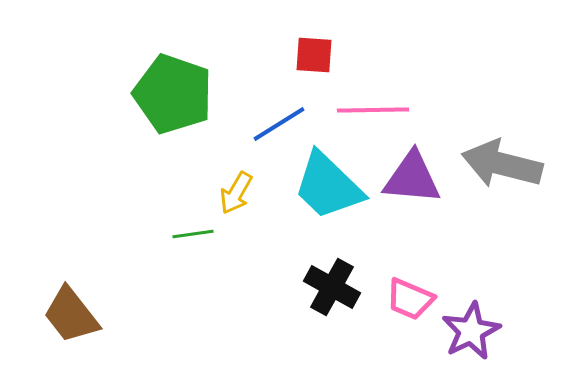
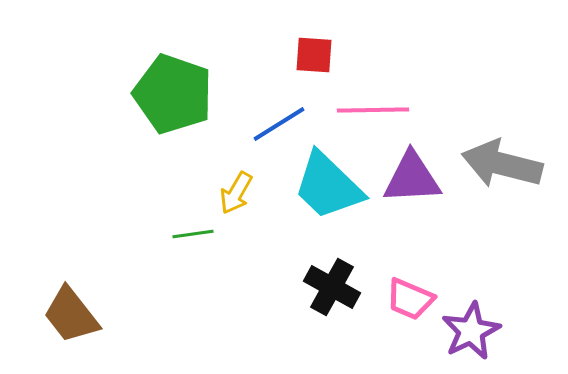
purple triangle: rotated 8 degrees counterclockwise
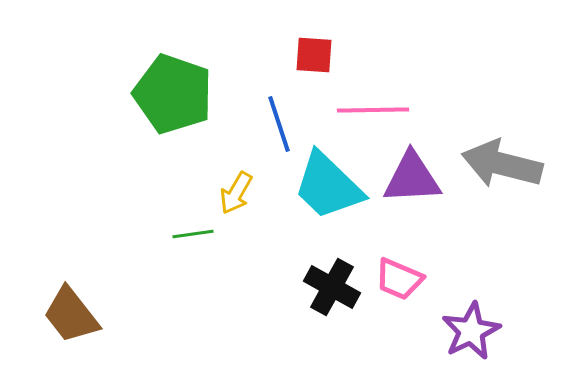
blue line: rotated 76 degrees counterclockwise
pink trapezoid: moved 11 px left, 20 px up
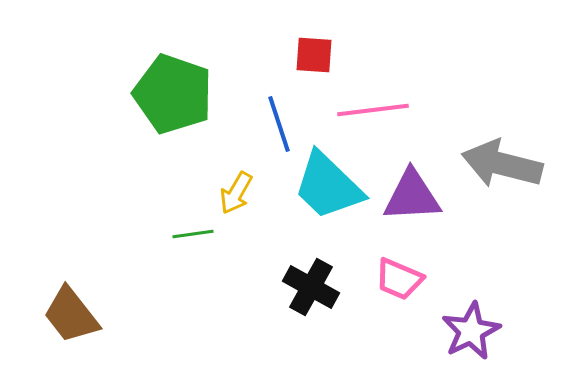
pink line: rotated 6 degrees counterclockwise
purple triangle: moved 18 px down
black cross: moved 21 px left
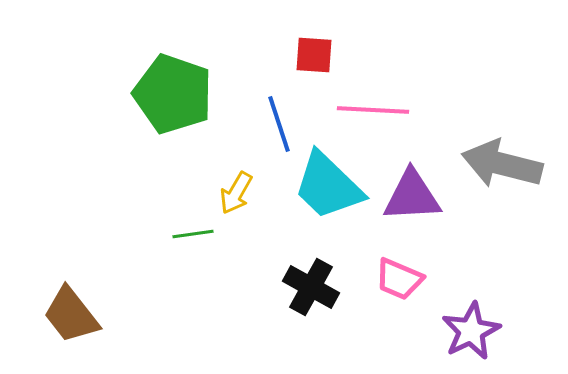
pink line: rotated 10 degrees clockwise
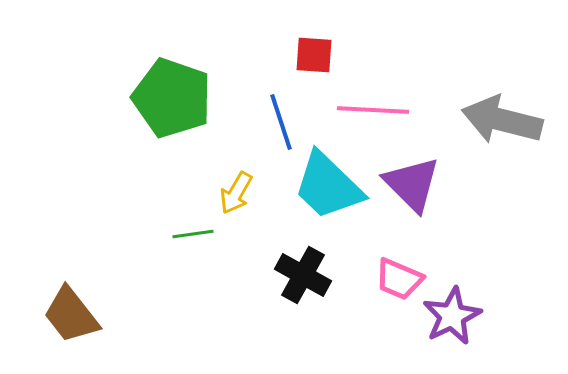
green pentagon: moved 1 px left, 4 px down
blue line: moved 2 px right, 2 px up
gray arrow: moved 44 px up
purple triangle: moved 12 px up; rotated 48 degrees clockwise
black cross: moved 8 px left, 12 px up
purple star: moved 19 px left, 15 px up
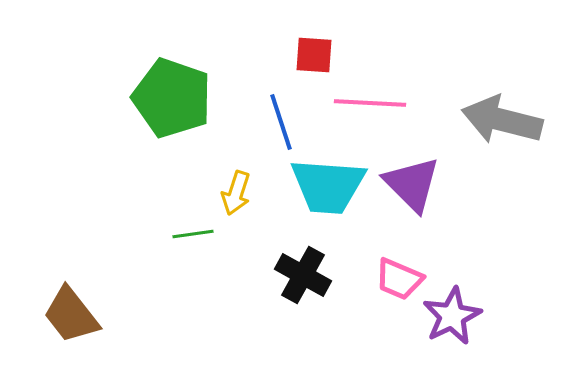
pink line: moved 3 px left, 7 px up
cyan trapezoid: rotated 40 degrees counterclockwise
yellow arrow: rotated 12 degrees counterclockwise
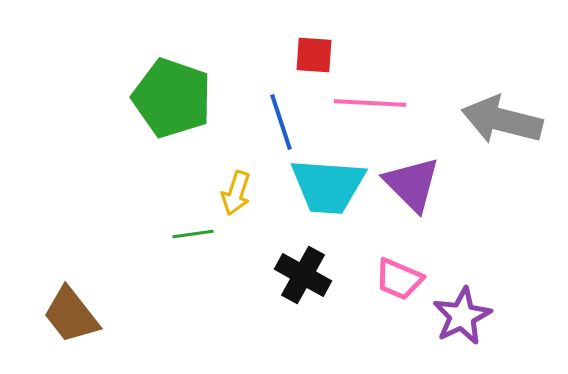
purple star: moved 10 px right
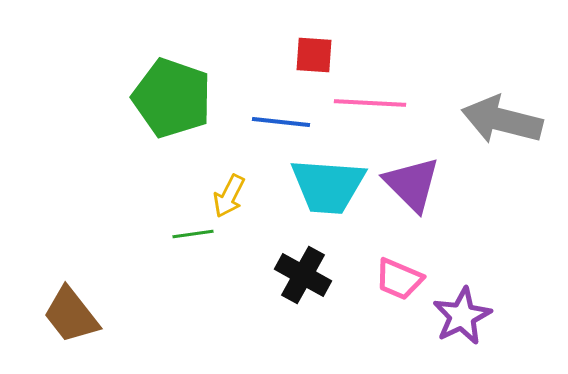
blue line: rotated 66 degrees counterclockwise
yellow arrow: moved 7 px left, 3 px down; rotated 9 degrees clockwise
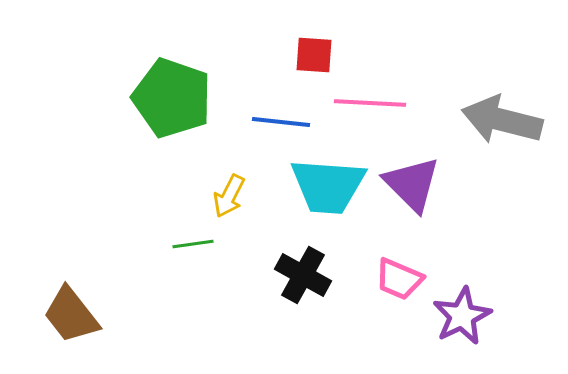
green line: moved 10 px down
